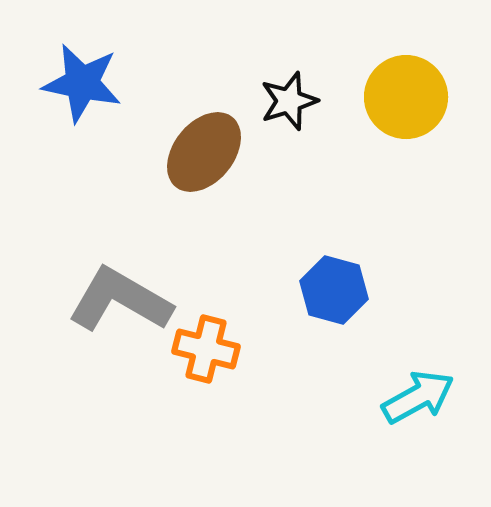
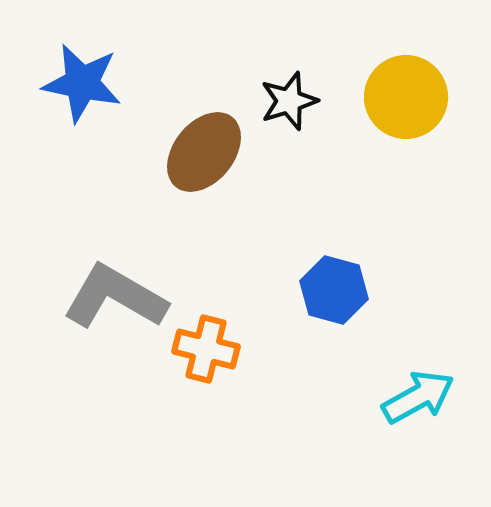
gray L-shape: moved 5 px left, 3 px up
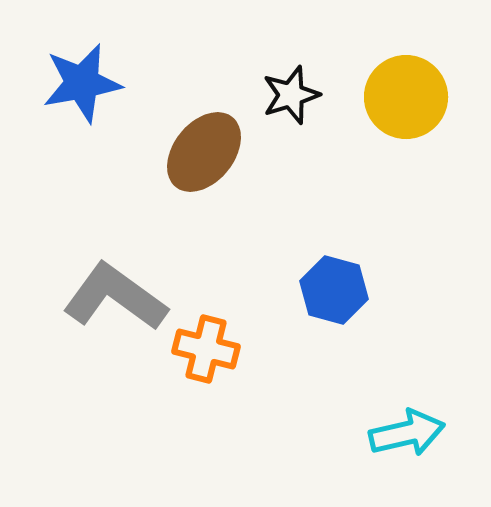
blue star: rotated 22 degrees counterclockwise
black star: moved 2 px right, 6 px up
gray L-shape: rotated 6 degrees clockwise
cyan arrow: moved 11 px left, 36 px down; rotated 16 degrees clockwise
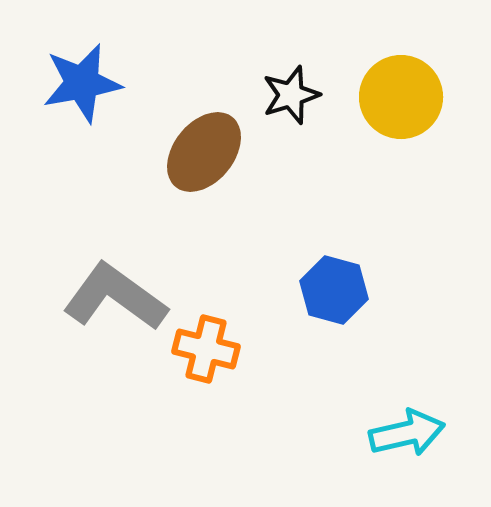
yellow circle: moved 5 px left
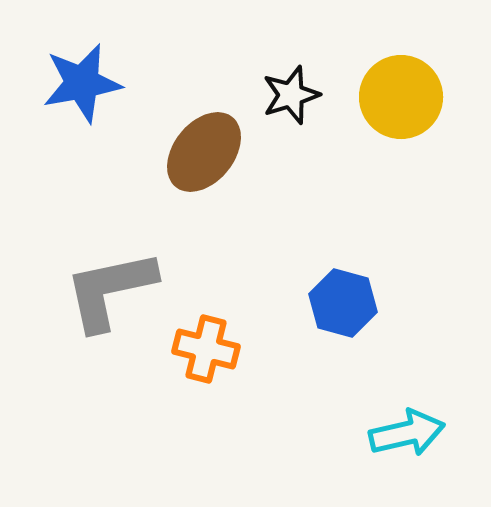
blue hexagon: moved 9 px right, 13 px down
gray L-shape: moved 5 px left, 7 px up; rotated 48 degrees counterclockwise
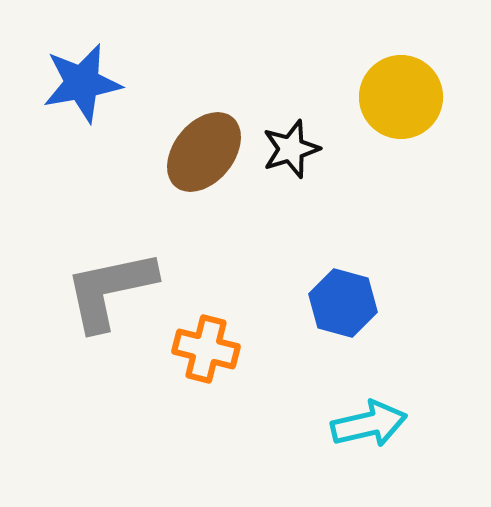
black star: moved 54 px down
cyan arrow: moved 38 px left, 9 px up
